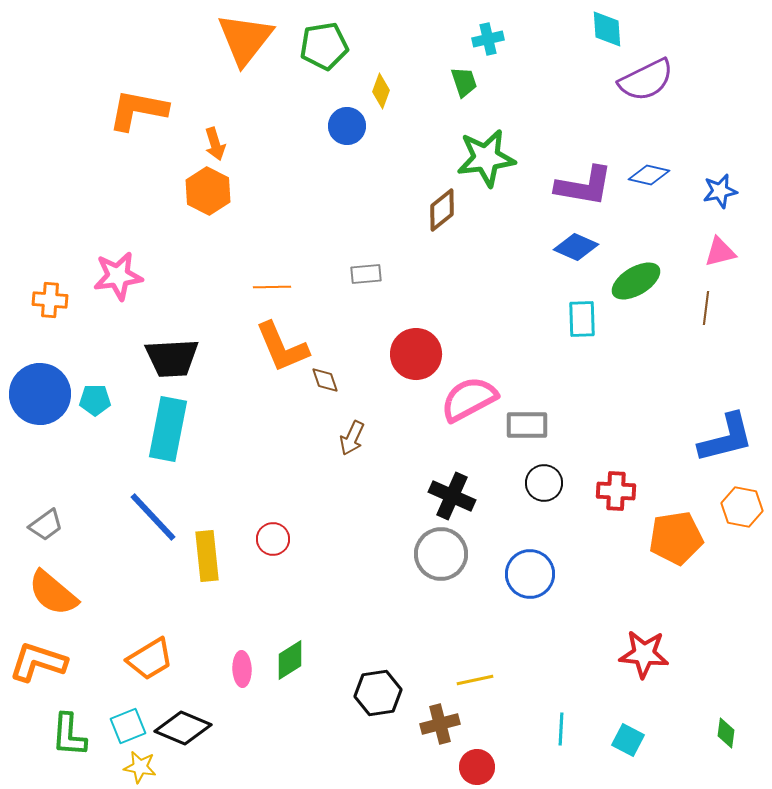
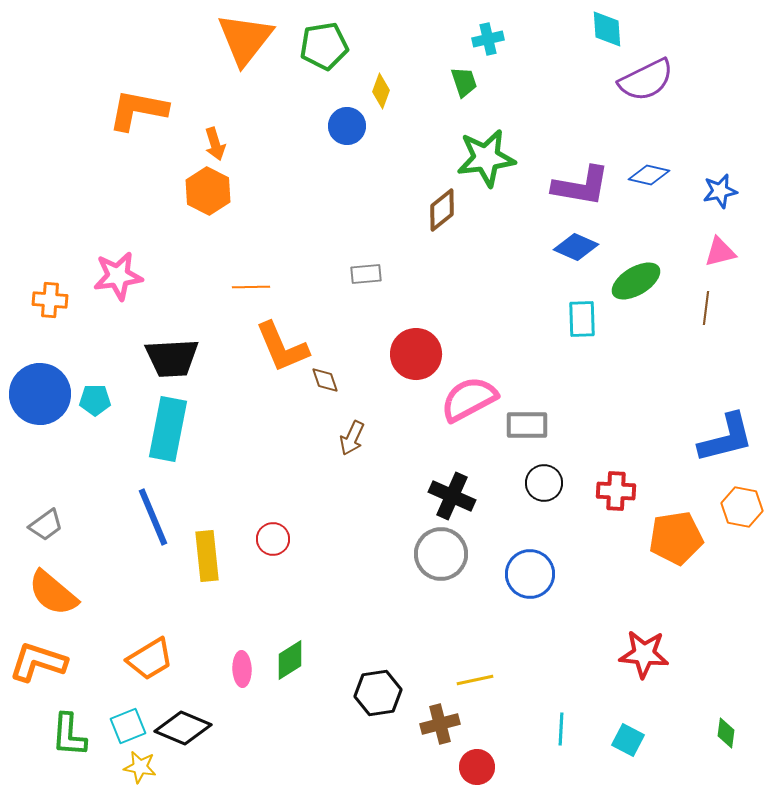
purple L-shape at (584, 186): moved 3 px left
orange line at (272, 287): moved 21 px left
blue line at (153, 517): rotated 20 degrees clockwise
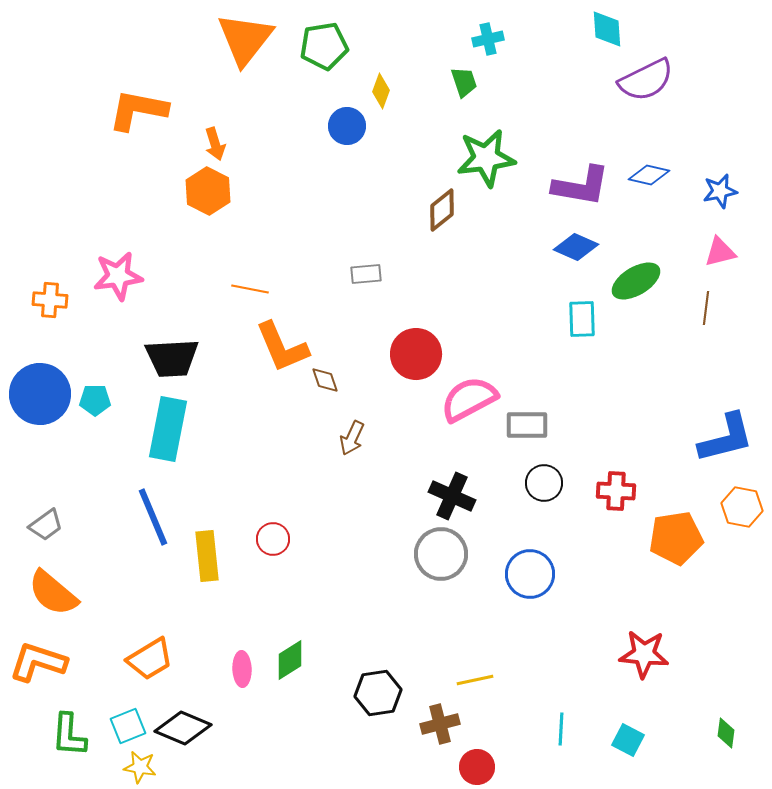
orange line at (251, 287): moved 1 px left, 2 px down; rotated 12 degrees clockwise
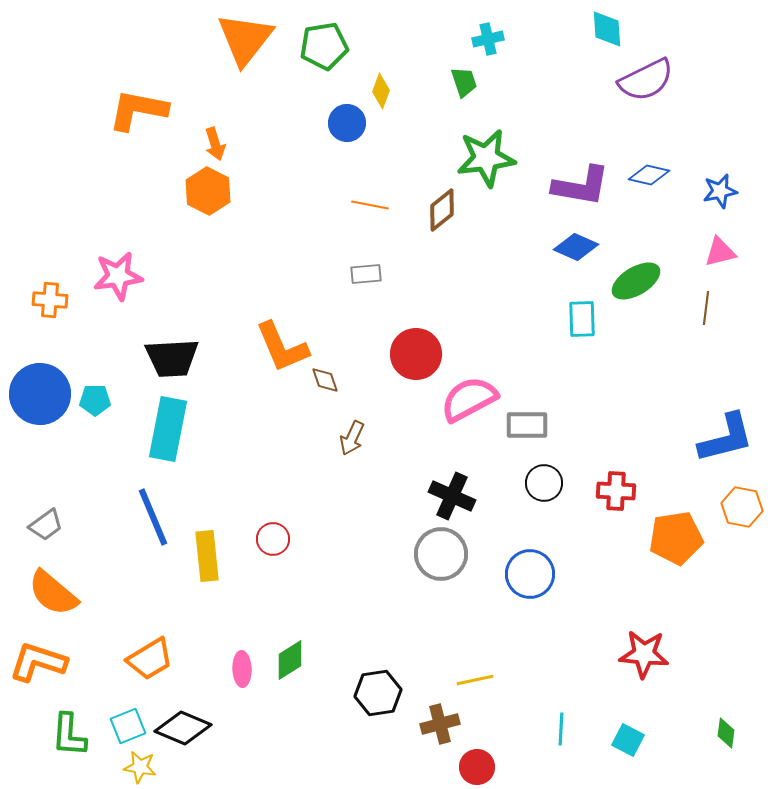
blue circle at (347, 126): moved 3 px up
orange line at (250, 289): moved 120 px right, 84 px up
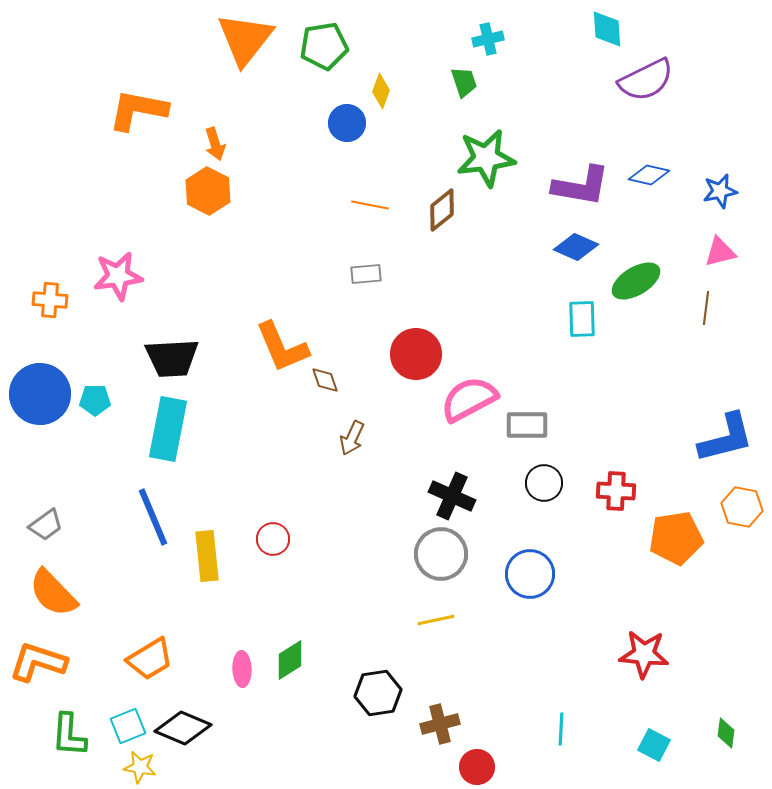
orange semicircle at (53, 593): rotated 6 degrees clockwise
yellow line at (475, 680): moved 39 px left, 60 px up
cyan square at (628, 740): moved 26 px right, 5 px down
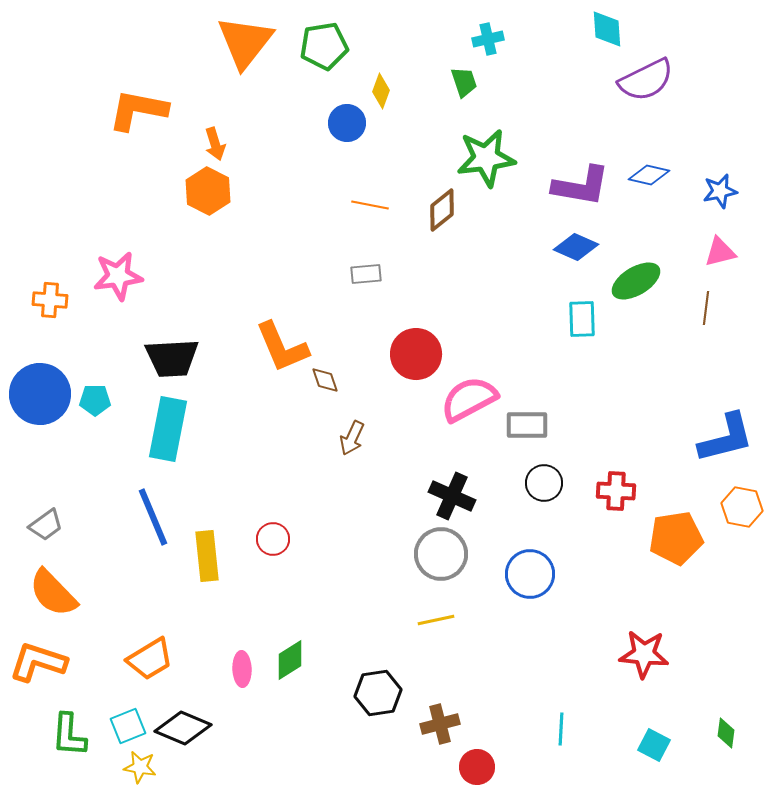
orange triangle at (245, 39): moved 3 px down
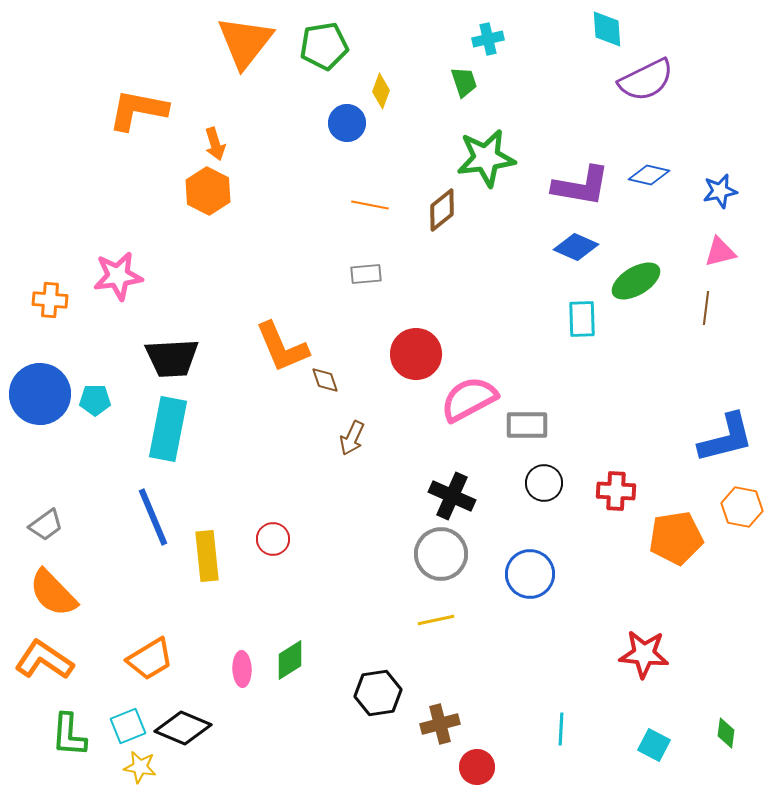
orange L-shape at (38, 662): moved 6 px right, 2 px up; rotated 16 degrees clockwise
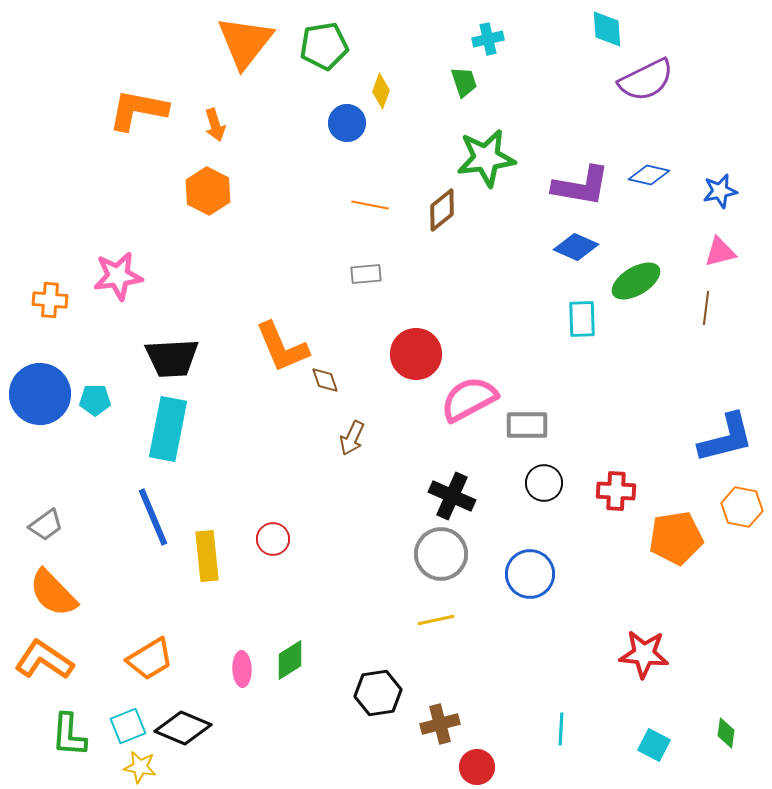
orange arrow at (215, 144): moved 19 px up
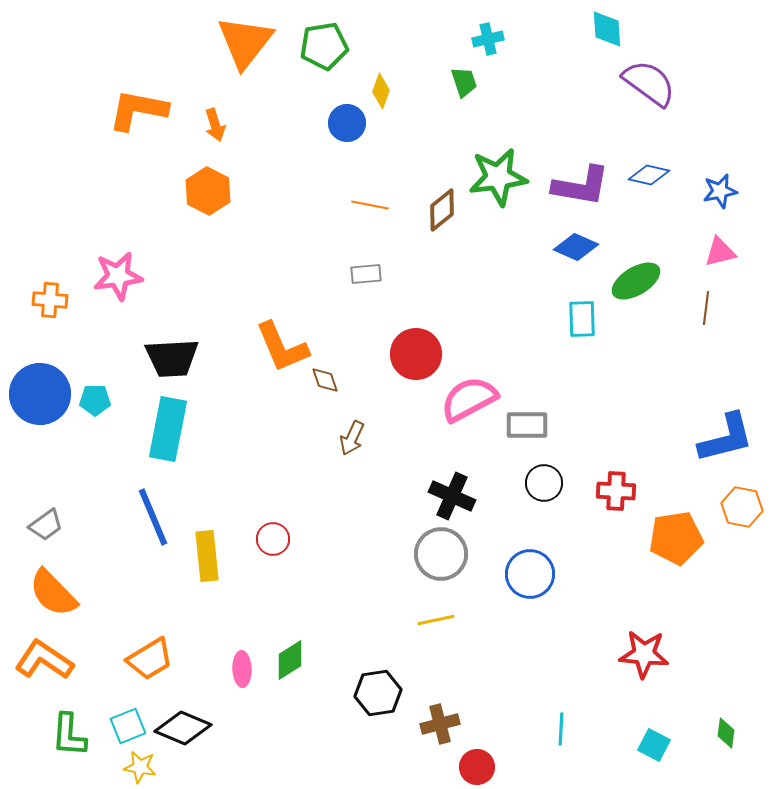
purple semicircle at (646, 80): moved 3 px right, 3 px down; rotated 118 degrees counterclockwise
green star at (486, 158): moved 12 px right, 19 px down
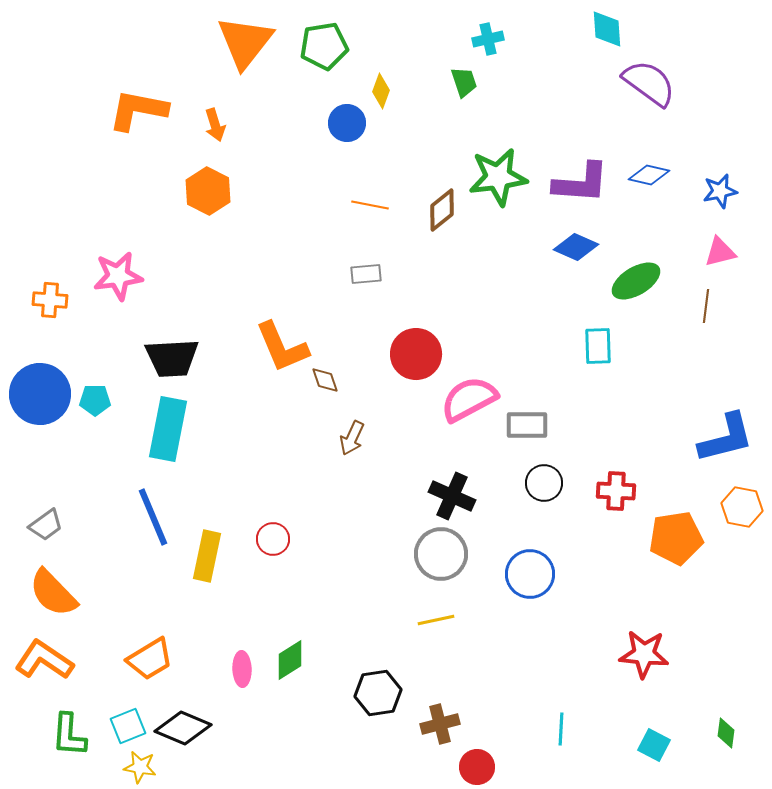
purple L-shape at (581, 186): moved 3 px up; rotated 6 degrees counterclockwise
brown line at (706, 308): moved 2 px up
cyan rectangle at (582, 319): moved 16 px right, 27 px down
yellow rectangle at (207, 556): rotated 18 degrees clockwise
